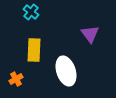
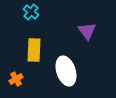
purple triangle: moved 3 px left, 3 px up
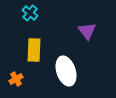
cyan cross: moved 1 px left, 1 px down
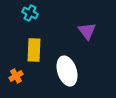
cyan cross: rotated 14 degrees counterclockwise
white ellipse: moved 1 px right
orange cross: moved 3 px up
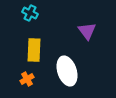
orange cross: moved 11 px right, 3 px down
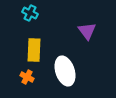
white ellipse: moved 2 px left
orange cross: moved 2 px up; rotated 32 degrees counterclockwise
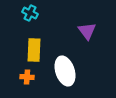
orange cross: rotated 24 degrees counterclockwise
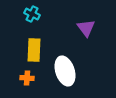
cyan cross: moved 2 px right, 1 px down
purple triangle: moved 1 px left, 3 px up
orange cross: moved 1 px down
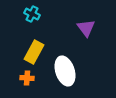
yellow rectangle: moved 2 px down; rotated 25 degrees clockwise
